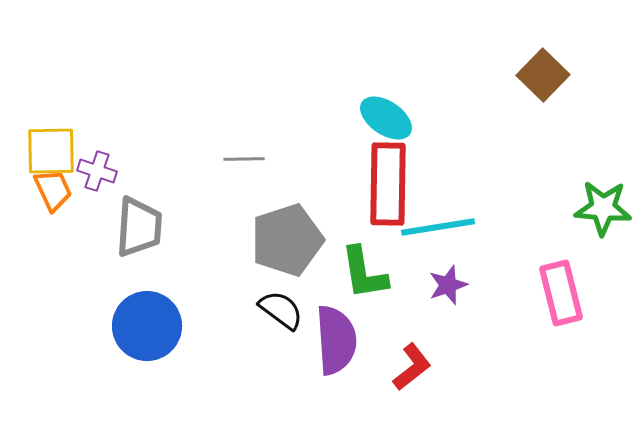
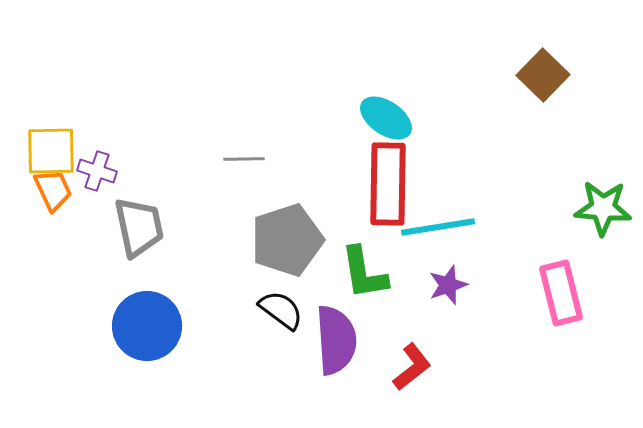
gray trapezoid: rotated 16 degrees counterclockwise
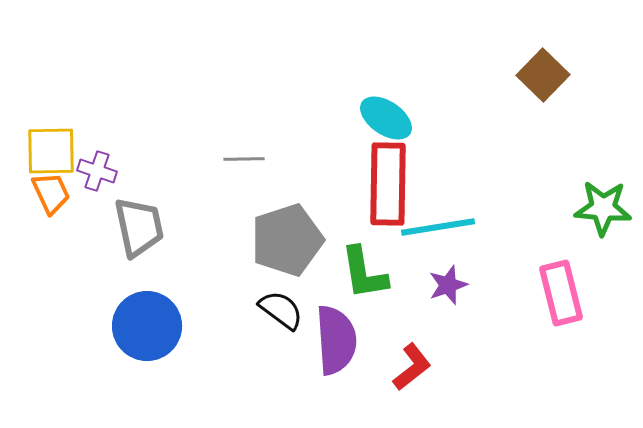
orange trapezoid: moved 2 px left, 3 px down
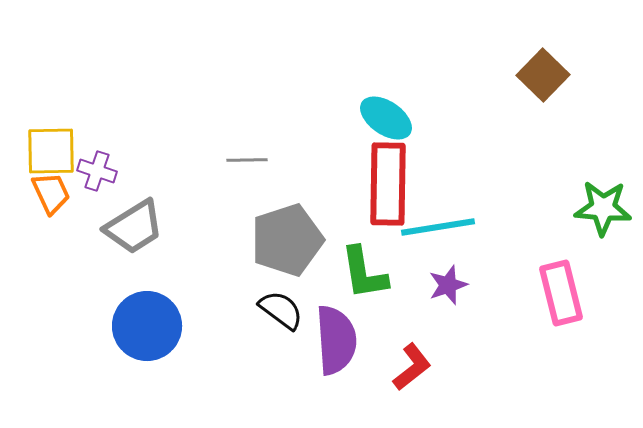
gray line: moved 3 px right, 1 px down
gray trapezoid: moved 5 px left; rotated 70 degrees clockwise
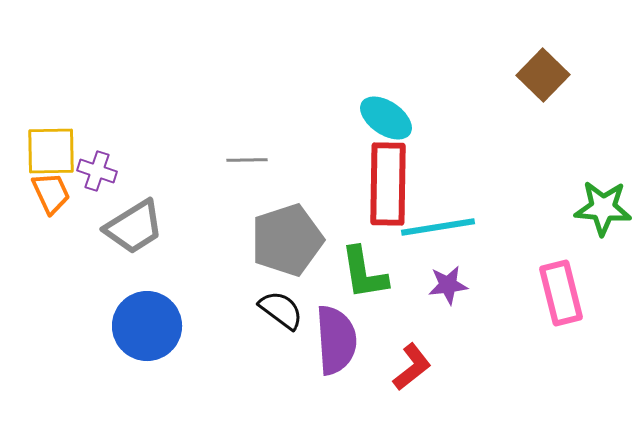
purple star: rotated 12 degrees clockwise
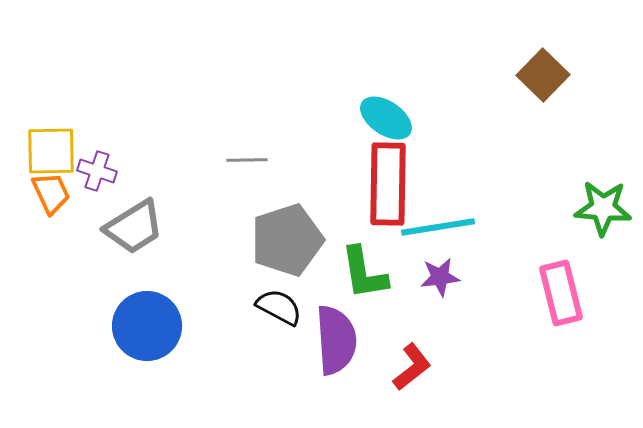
purple star: moved 8 px left, 8 px up
black semicircle: moved 2 px left, 3 px up; rotated 9 degrees counterclockwise
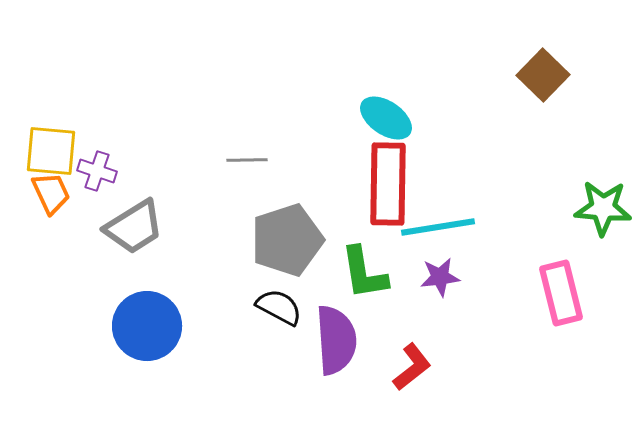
yellow square: rotated 6 degrees clockwise
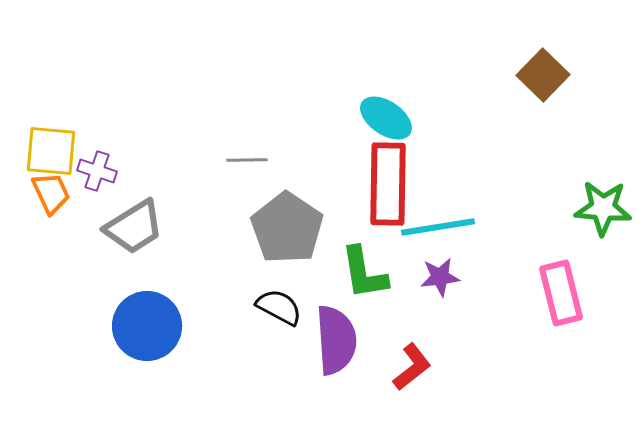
gray pentagon: moved 12 px up; rotated 20 degrees counterclockwise
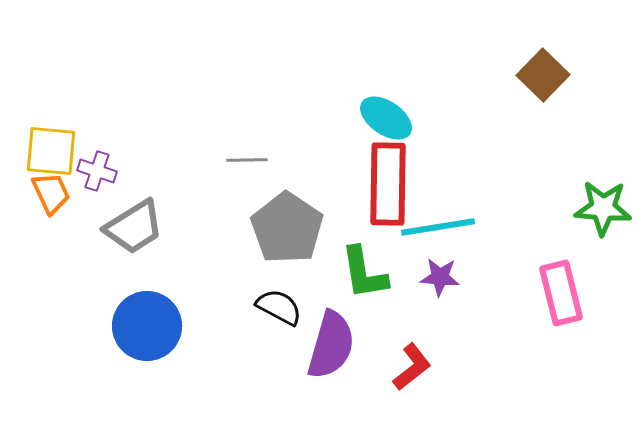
purple star: rotated 12 degrees clockwise
purple semicircle: moved 5 px left, 5 px down; rotated 20 degrees clockwise
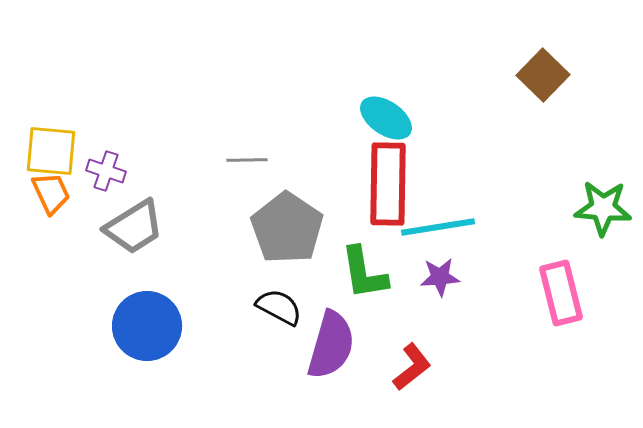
purple cross: moved 9 px right
purple star: rotated 9 degrees counterclockwise
